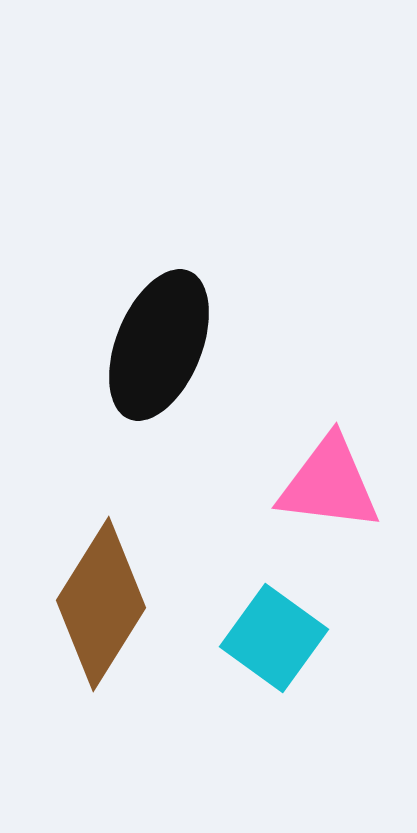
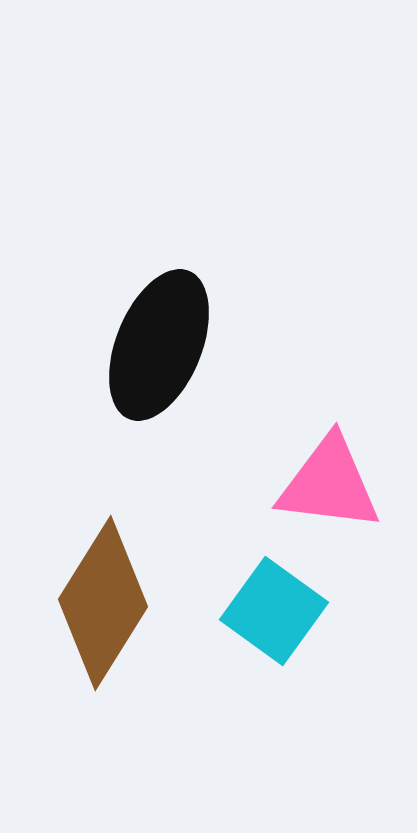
brown diamond: moved 2 px right, 1 px up
cyan square: moved 27 px up
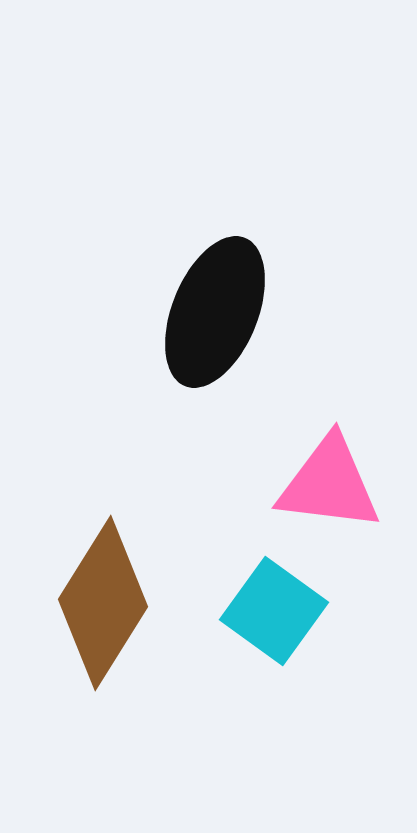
black ellipse: moved 56 px right, 33 px up
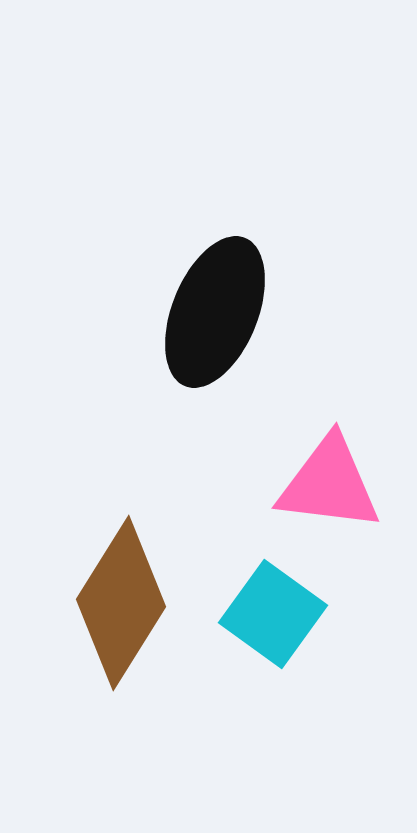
brown diamond: moved 18 px right
cyan square: moved 1 px left, 3 px down
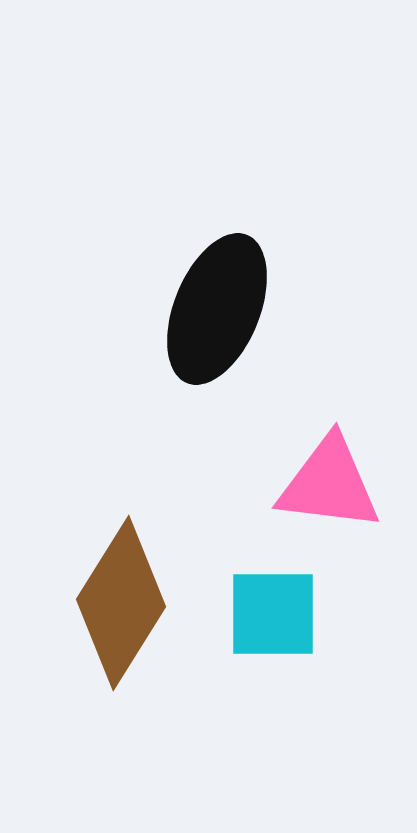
black ellipse: moved 2 px right, 3 px up
cyan square: rotated 36 degrees counterclockwise
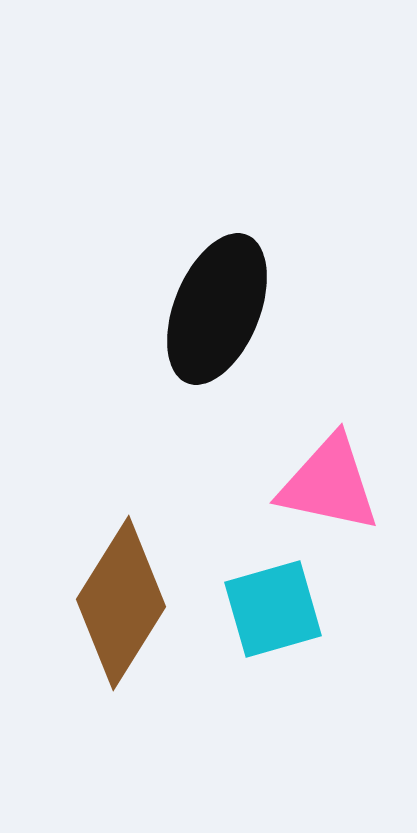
pink triangle: rotated 5 degrees clockwise
cyan square: moved 5 px up; rotated 16 degrees counterclockwise
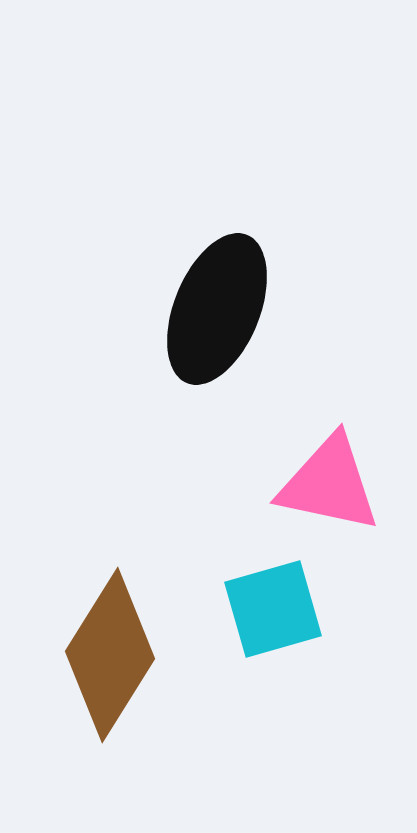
brown diamond: moved 11 px left, 52 px down
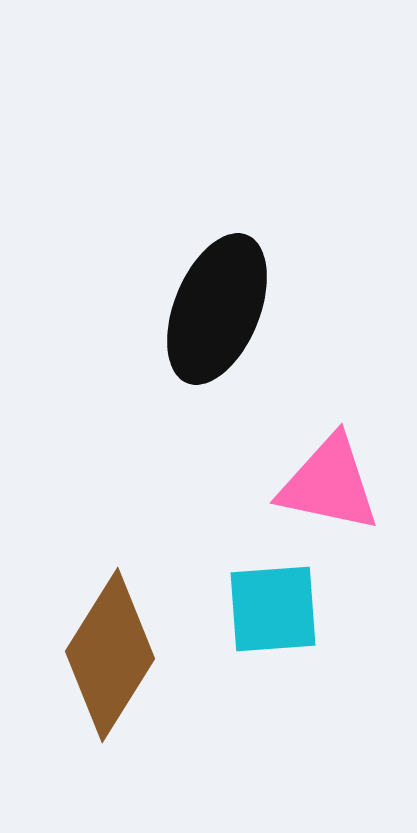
cyan square: rotated 12 degrees clockwise
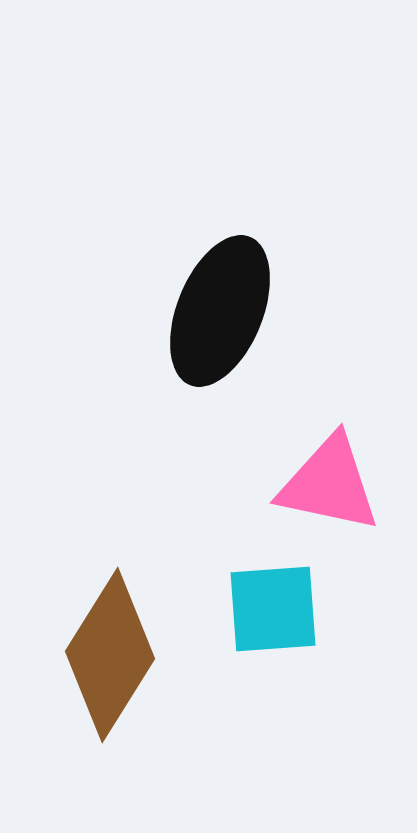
black ellipse: moved 3 px right, 2 px down
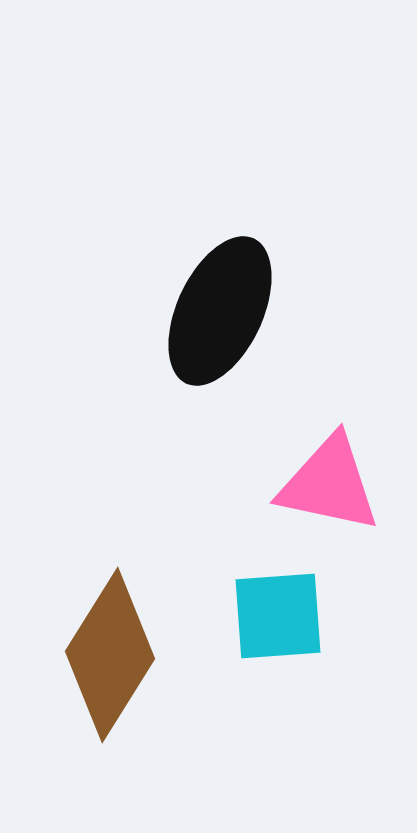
black ellipse: rotated 3 degrees clockwise
cyan square: moved 5 px right, 7 px down
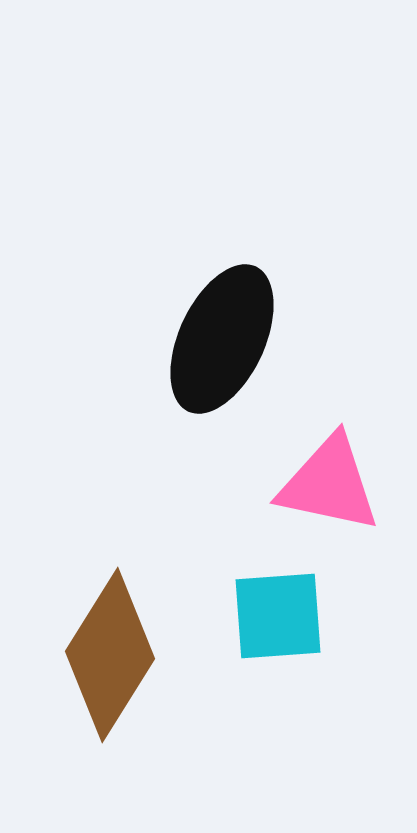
black ellipse: moved 2 px right, 28 px down
